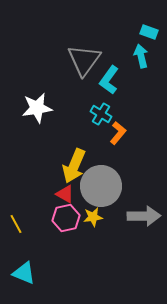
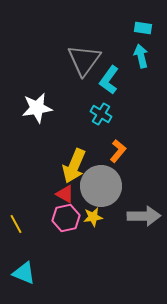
cyan rectangle: moved 6 px left, 4 px up; rotated 12 degrees counterclockwise
orange L-shape: moved 18 px down
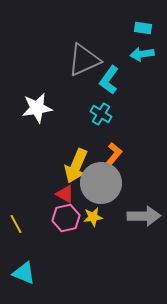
cyan arrow: moved 1 px right, 2 px up; rotated 85 degrees counterclockwise
gray triangle: rotated 30 degrees clockwise
orange L-shape: moved 4 px left, 3 px down
yellow arrow: moved 2 px right
gray circle: moved 3 px up
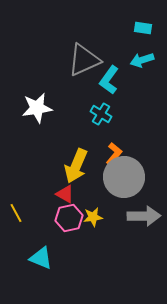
cyan arrow: moved 6 px down; rotated 10 degrees counterclockwise
gray circle: moved 23 px right, 6 px up
pink hexagon: moved 3 px right
yellow line: moved 11 px up
cyan triangle: moved 17 px right, 15 px up
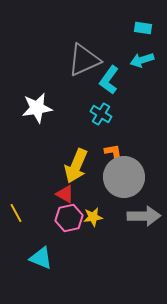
orange L-shape: rotated 50 degrees counterclockwise
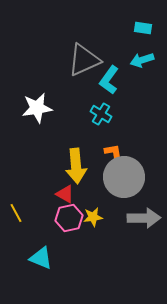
yellow arrow: rotated 28 degrees counterclockwise
gray arrow: moved 2 px down
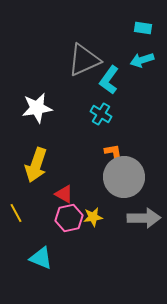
yellow arrow: moved 40 px left, 1 px up; rotated 24 degrees clockwise
red triangle: moved 1 px left
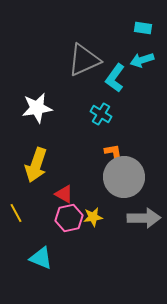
cyan L-shape: moved 6 px right, 2 px up
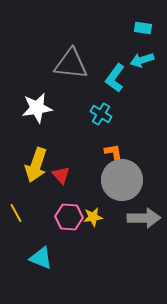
gray triangle: moved 13 px left, 4 px down; rotated 30 degrees clockwise
gray circle: moved 2 px left, 3 px down
red triangle: moved 3 px left, 19 px up; rotated 18 degrees clockwise
pink hexagon: moved 1 px up; rotated 16 degrees clockwise
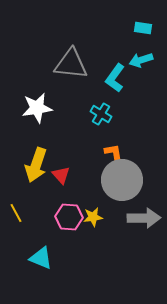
cyan arrow: moved 1 px left
